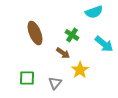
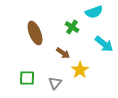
green cross: moved 8 px up
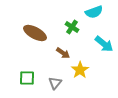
brown ellipse: rotated 40 degrees counterclockwise
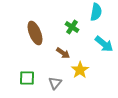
cyan semicircle: moved 2 px right; rotated 60 degrees counterclockwise
brown ellipse: rotated 40 degrees clockwise
